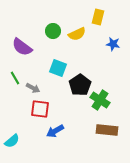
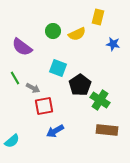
red square: moved 4 px right, 3 px up; rotated 18 degrees counterclockwise
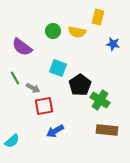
yellow semicircle: moved 2 px up; rotated 36 degrees clockwise
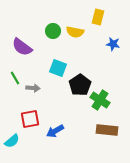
yellow semicircle: moved 2 px left
gray arrow: rotated 24 degrees counterclockwise
red square: moved 14 px left, 13 px down
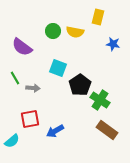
brown rectangle: rotated 30 degrees clockwise
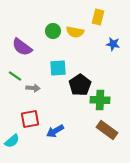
cyan square: rotated 24 degrees counterclockwise
green line: moved 2 px up; rotated 24 degrees counterclockwise
green cross: rotated 30 degrees counterclockwise
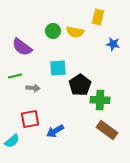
green line: rotated 48 degrees counterclockwise
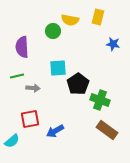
yellow semicircle: moved 5 px left, 12 px up
purple semicircle: rotated 50 degrees clockwise
green line: moved 2 px right
black pentagon: moved 2 px left, 1 px up
green cross: rotated 18 degrees clockwise
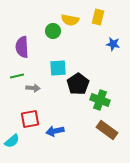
blue arrow: rotated 18 degrees clockwise
